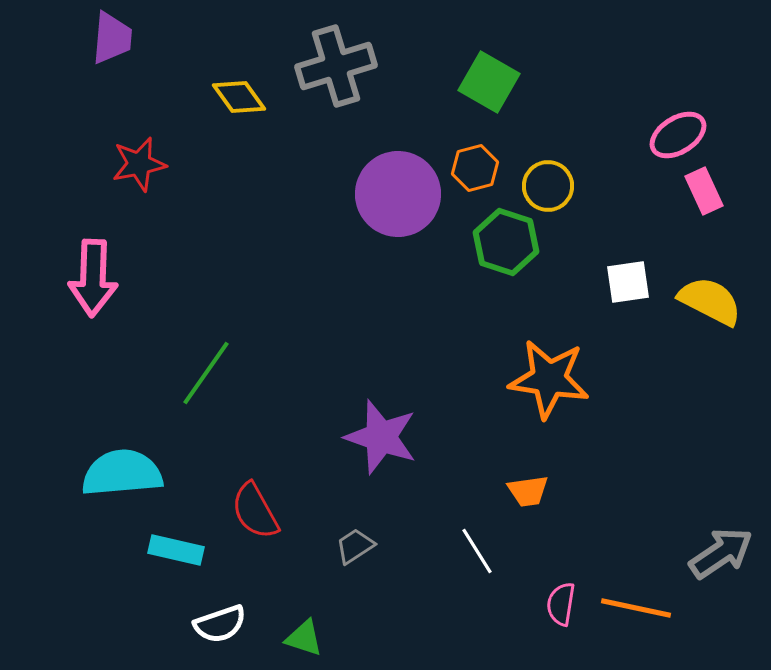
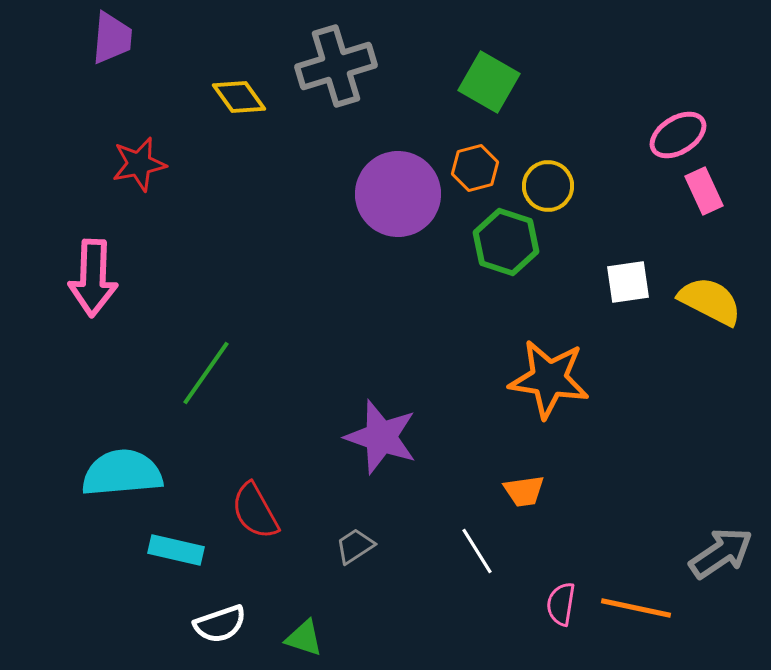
orange trapezoid: moved 4 px left
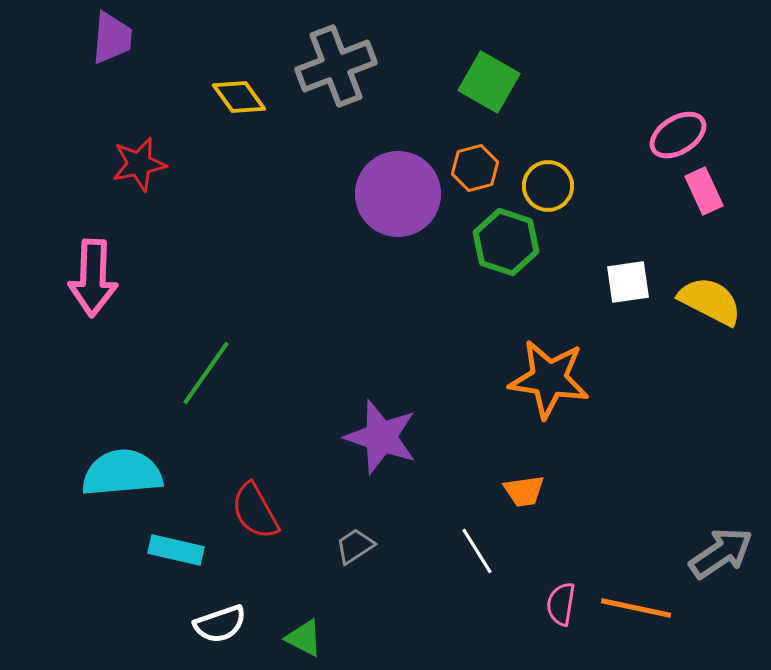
gray cross: rotated 4 degrees counterclockwise
green triangle: rotated 9 degrees clockwise
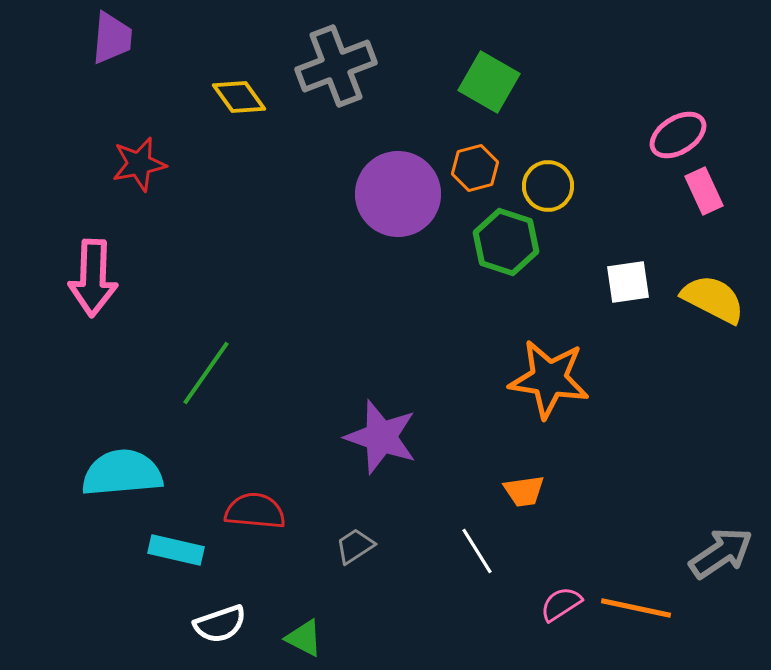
yellow semicircle: moved 3 px right, 2 px up
red semicircle: rotated 124 degrees clockwise
pink semicircle: rotated 48 degrees clockwise
